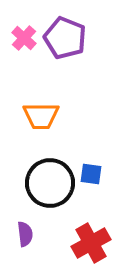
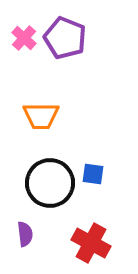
blue square: moved 2 px right
red cross: rotated 33 degrees counterclockwise
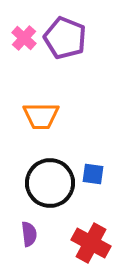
purple semicircle: moved 4 px right
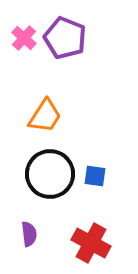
orange trapezoid: moved 4 px right; rotated 57 degrees counterclockwise
blue square: moved 2 px right, 2 px down
black circle: moved 9 px up
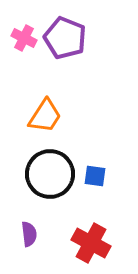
pink cross: rotated 15 degrees counterclockwise
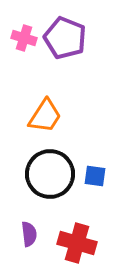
pink cross: rotated 10 degrees counterclockwise
red cross: moved 14 px left; rotated 12 degrees counterclockwise
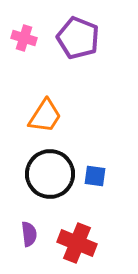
purple pentagon: moved 13 px right
red cross: rotated 6 degrees clockwise
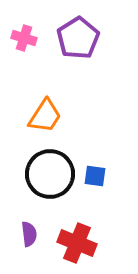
purple pentagon: rotated 18 degrees clockwise
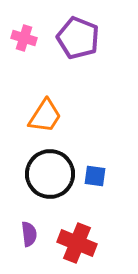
purple pentagon: rotated 18 degrees counterclockwise
